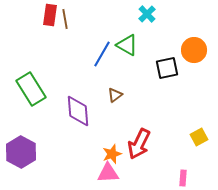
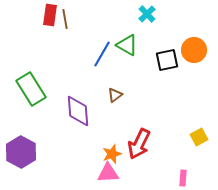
black square: moved 8 px up
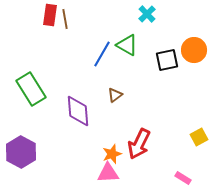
pink rectangle: rotated 63 degrees counterclockwise
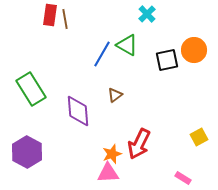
purple hexagon: moved 6 px right
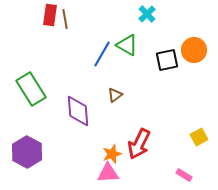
pink rectangle: moved 1 px right, 3 px up
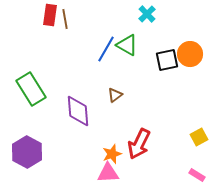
orange circle: moved 4 px left, 4 px down
blue line: moved 4 px right, 5 px up
pink rectangle: moved 13 px right
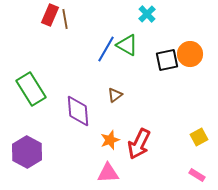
red rectangle: rotated 15 degrees clockwise
orange star: moved 2 px left, 14 px up
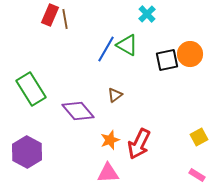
purple diamond: rotated 36 degrees counterclockwise
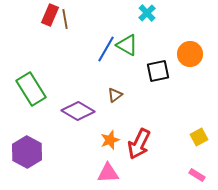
cyan cross: moved 1 px up
black square: moved 9 px left, 11 px down
purple diamond: rotated 20 degrees counterclockwise
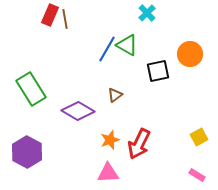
blue line: moved 1 px right
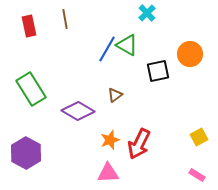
red rectangle: moved 21 px left, 11 px down; rotated 35 degrees counterclockwise
purple hexagon: moved 1 px left, 1 px down
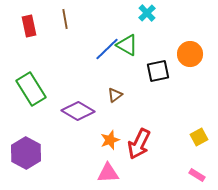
blue line: rotated 16 degrees clockwise
